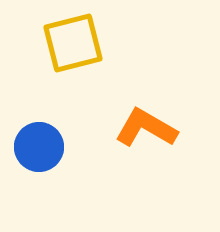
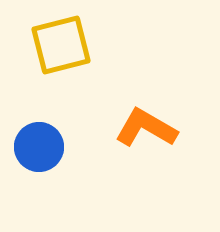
yellow square: moved 12 px left, 2 px down
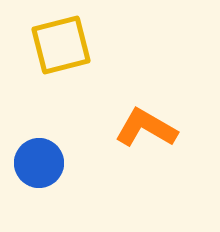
blue circle: moved 16 px down
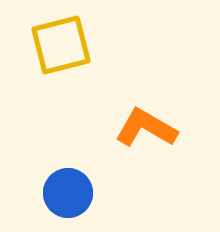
blue circle: moved 29 px right, 30 px down
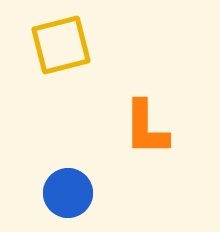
orange L-shape: rotated 120 degrees counterclockwise
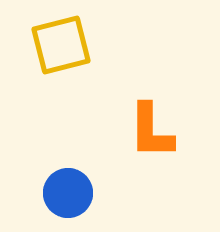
orange L-shape: moved 5 px right, 3 px down
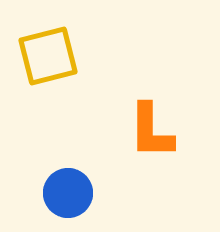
yellow square: moved 13 px left, 11 px down
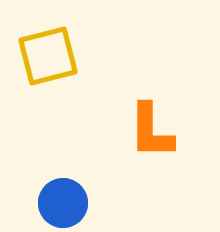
blue circle: moved 5 px left, 10 px down
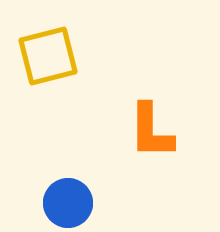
blue circle: moved 5 px right
